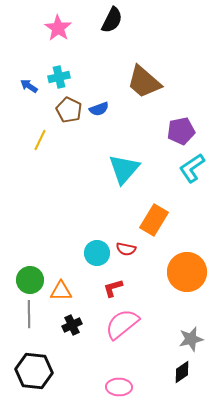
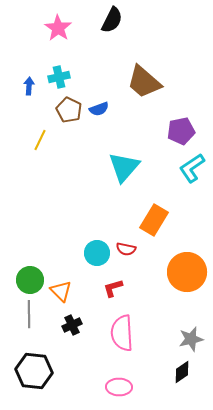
blue arrow: rotated 60 degrees clockwise
cyan triangle: moved 2 px up
orange triangle: rotated 45 degrees clockwise
pink semicircle: moved 9 px down; rotated 54 degrees counterclockwise
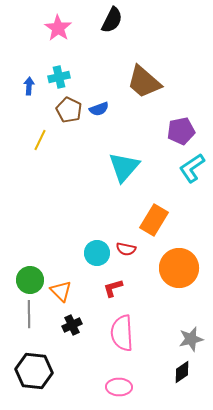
orange circle: moved 8 px left, 4 px up
